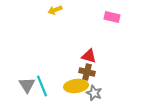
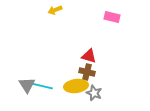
cyan line: rotated 55 degrees counterclockwise
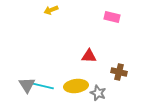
yellow arrow: moved 4 px left
red triangle: rotated 14 degrees counterclockwise
brown cross: moved 32 px right
cyan line: moved 1 px right
gray star: moved 4 px right
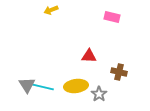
cyan line: moved 1 px down
gray star: moved 1 px right, 1 px down; rotated 14 degrees clockwise
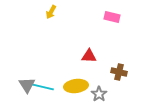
yellow arrow: moved 2 px down; rotated 40 degrees counterclockwise
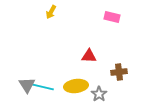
brown cross: rotated 21 degrees counterclockwise
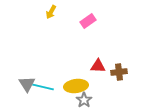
pink rectangle: moved 24 px left, 4 px down; rotated 49 degrees counterclockwise
red triangle: moved 9 px right, 10 px down
gray triangle: moved 1 px up
gray star: moved 15 px left, 6 px down
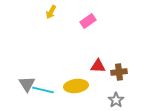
cyan line: moved 3 px down
gray star: moved 32 px right
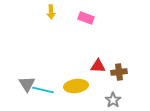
yellow arrow: rotated 32 degrees counterclockwise
pink rectangle: moved 2 px left, 3 px up; rotated 56 degrees clockwise
gray star: moved 3 px left
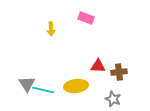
yellow arrow: moved 17 px down
gray star: moved 1 px up; rotated 14 degrees counterclockwise
